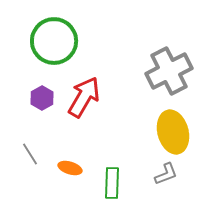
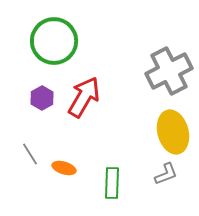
orange ellipse: moved 6 px left
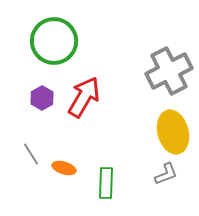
gray line: moved 1 px right
green rectangle: moved 6 px left
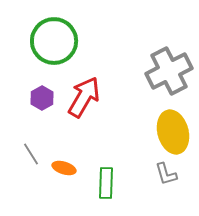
gray L-shape: rotated 95 degrees clockwise
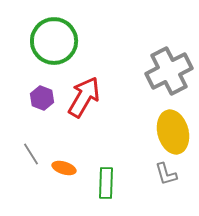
purple hexagon: rotated 10 degrees counterclockwise
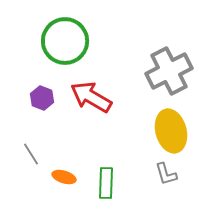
green circle: moved 11 px right
red arrow: moved 7 px right; rotated 90 degrees counterclockwise
yellow ellipse: moved 2 px left, 1 px up
orange ellipse: moved 9 px down
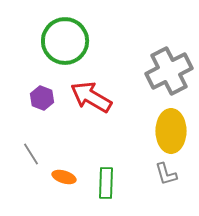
yellow ellipse: rotated 15 degrees clockwise
